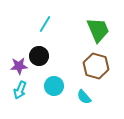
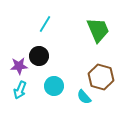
brown hexagon: moved 5 px right, 11 px down
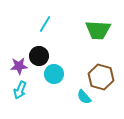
green trapezoid: rotated 116 degrees clockwise
cyan circle: moved 12 px up
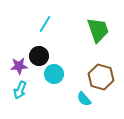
green trapezoid: rotated 112 degrees counterclockwise
cyan semicircle: moved 2 px down
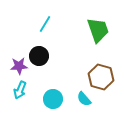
cyan circle: moved 1 px left, 25 px down
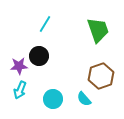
brown hexagon: moved 1 px up; rotated 25 degrees clockwise
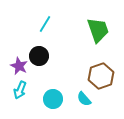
purple star: rotated 30 degrees clockwise
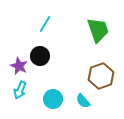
black circle: moved 1 px right
cyan semicircle: moved 1 px left, 2 px down
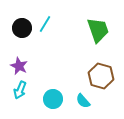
black circle: moved 18 px left, 28 px up
brown hexagon: rotated 25 degrees counterclockwise
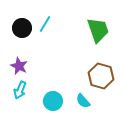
cyan circle: moved 2 px down
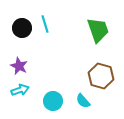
cyan line: rotated 48 degrees counterclockwise
cyan arrow: rotated 132 degrees counterclockwise
